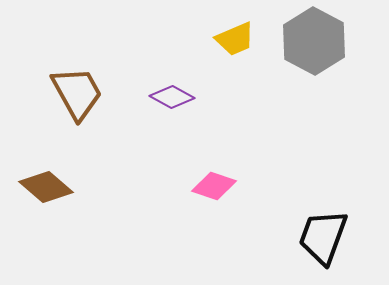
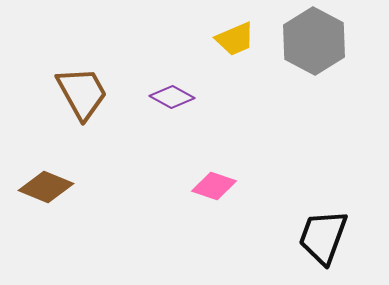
brown trapezoid: moved 5 px right
brown diamond: rotated 18 degrees counterclockwise
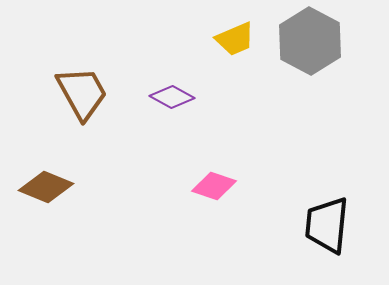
gray hexagon: moved 4 px left
black trapezoid: moved 4 px right, 12 px up; rotated 14 degrees counterclockwise
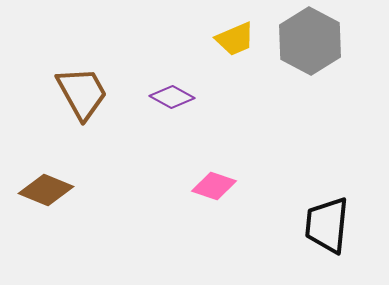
brown diamond: moved 3 px down
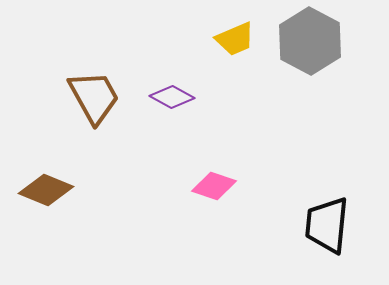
brown trapezoid: moved 12 px right, 4 px down
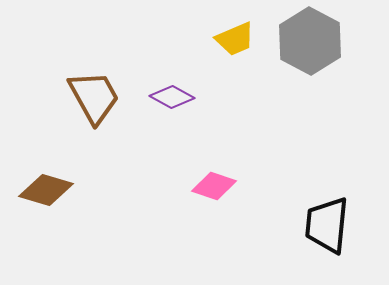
brown diamond: rotated 6 degrees counterclockwise
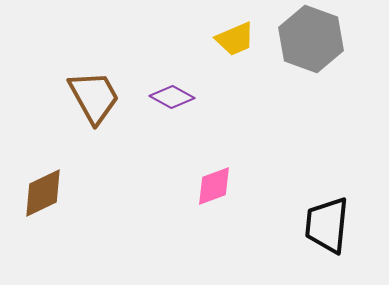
gray hexagon: moved 1 px right, 2 px up; rotated 8 degrees counterclockwise
pink diamond: rotated 39 degrees counterclockwise
brown diamond: moved 3 px left, 3 px down; rotated 42 degrees counterclockwise
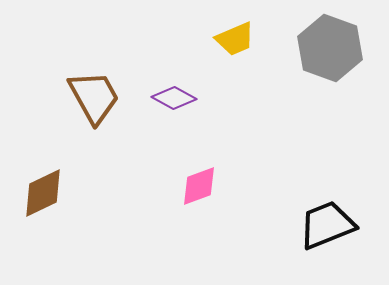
gray hexagon: moved 19 px right, 9 px down
purple diamond: moved 2 px right, 1 px down
pink diamond: moved 15 px left
black trapezoid: rotated 62 degrees clockwise
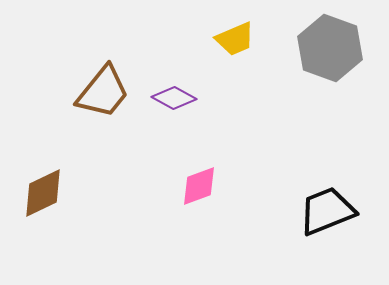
brown trapezoid: moved 9 px right, 5 px up; rotated 68 degrees clockwise
black trapezoid: moved 14 px up
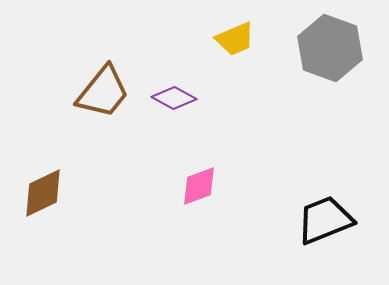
black trapezoid: moved 2 px left, 9 px down
